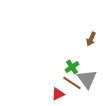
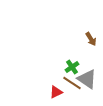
brown arrow: rotated 56 degrees counterclockwise
gray triangle: rotated 20 degrees counterclockwise
red triangle: moved 2 px left, 2 px up
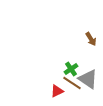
green cross: moved 1 px left, 2 px down
gray triangle: moved 1 px right
red triangle: moved 1 px right, 1 px up
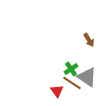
brown arrow: moved 2 px left, 1 px down
gray triangle: moved 1 px left, 2 px up
red triangle: rotated 40 degrees counterclockwise
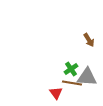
gray triangle: rotated 30 degrees counterclockwise
brown line: rotated 24 degrees counterclockwise
red triangle: moved 1 px left, 2 px down
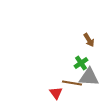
green cross: moved 10 px right, 6 px up
gray triangle: moved 2 px right
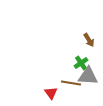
gray triangle: moved 1 px left, 1 px up
brown line: moved 1 px left
red triangle: moved 5 px left
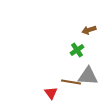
brown arrow: moved 10 px up; rotated 104 degrees clockwise
green cross: moved 4 px left, 13 px up
brown line: moved 1 px up
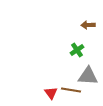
brown arrow: moved 1 px left, 5 px up; rotated 16 degrees clockwise
brown line: moved 8 px down
